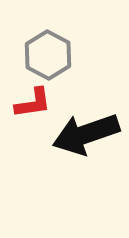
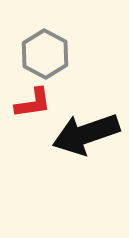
gray hexagon: moved 3 px left, 1 px up
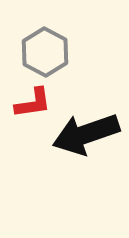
gray hexagon: moved 2 px up
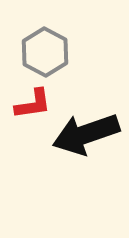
red L-shape: moved 1 px down
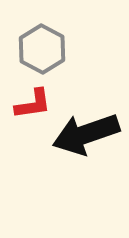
gray hexagon: moved 3 px left, 3 px up
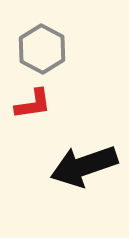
black arrow: moved 2 px left, 32 px down
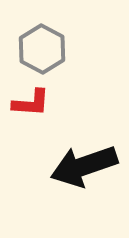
red L-shape: moved 2 px left, 1 px up; rotated 12 degrees clockwise
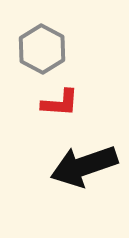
red L-shape: moved 29 px right
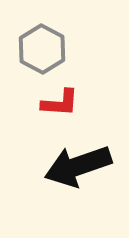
black arrow: moved 6 px left
